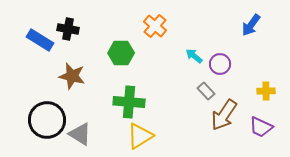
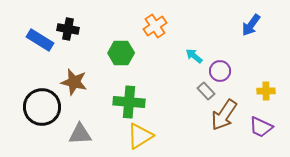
orange cross: rotated 15 degrees clockwise
purple circle: moved 7 px down
brown star: moved 2 px right, 6 px down
black circle: moved 5 px left, 13 px up
gray triangle: rotated 35 degrees counterclockwise
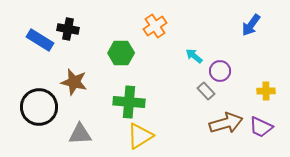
black circle: moved 3 px left
brown arrow: moved 2 px right, 8 px down; rotated 140 degrees counterclockwise
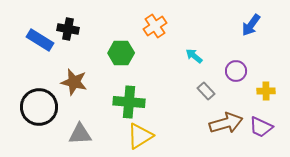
purple circle: moved 16 px right
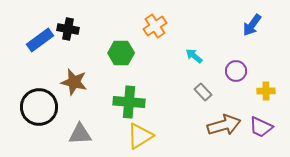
blue arrow: moved 1 px right
blue rectangle: rotated 68 degrees counterclockwise
gray rectangle: moved 3 px left, 1 px down
brown arrow: moved 2 px left, 2 px down
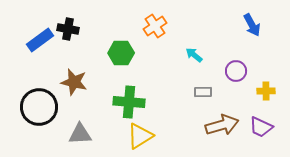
blue arrow: rotated 65 degrees counterclockwise
cyan arrow: moved 1 px up
gray rectangle: rotated 48 degrees counterclockwise
brown arrow: moved 2 px left
